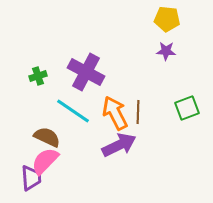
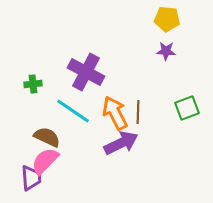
green cross: moved 5 px left, 8 px down; rotated 12 degrees clockwise
purple arrow: moved 2 px right, 2 px up
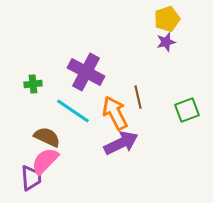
yellow pentagon: rotated 25 degrees counterclockwise
purple star: moved 9 px up; rotated 18 degrees counterclockwise
green square: moved 2 px down
brown line: moved 15 px up; rotated 15 degrees counterclockwise
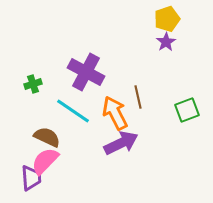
purple star: rotated 18 degrees counterclockwise
green cross: rotated 12 degrees counterclockwise
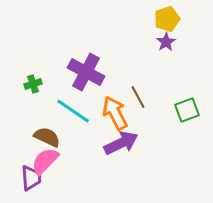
brown line: rotated 15 degrees counterclockwise
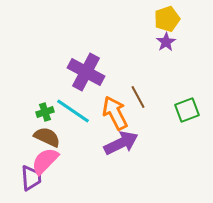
green cross: moved 12 px right, 28 px down
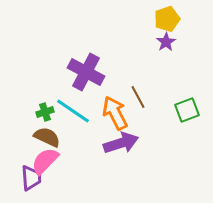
purple arrow: rotated 8 degrees clockwise
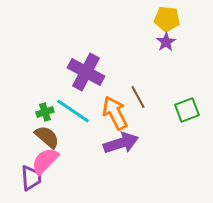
yellow pentagon: rotated 25 degrees clockwise
brown semicircle: rotated 16 degrees clockwise
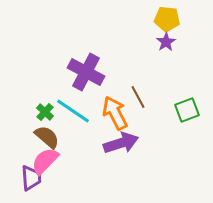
green cross: rotated 30 degrees counterclockwise
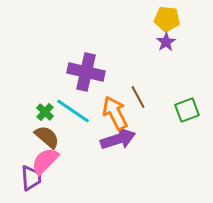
purple cross: rotated 15 degrees counterclockwise
purple arrow: moved 3 px left, 4 px up
